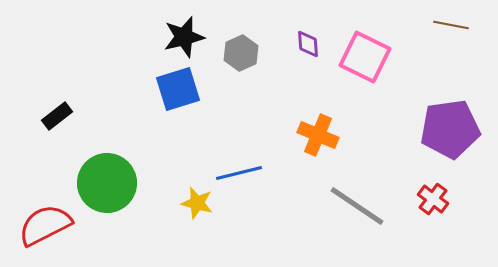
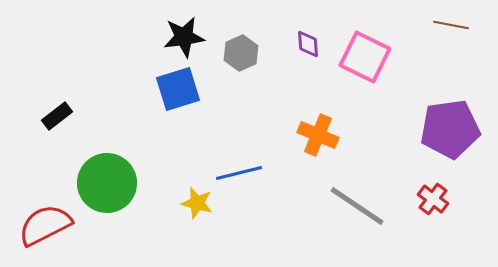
black star: rotated 6 degrees clockwise
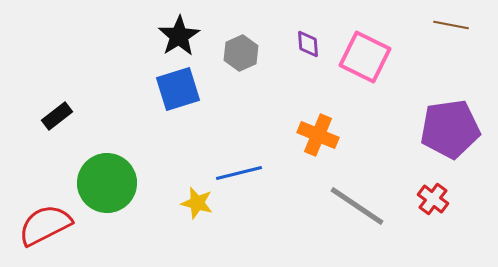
black star: moved 5 px left, 1 px up; rotated 24 degrees counterclockwise
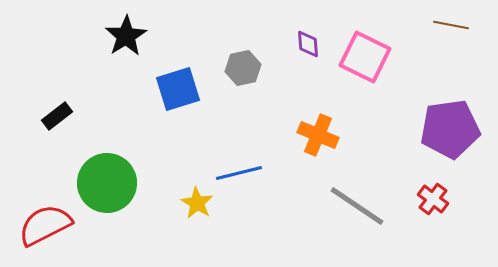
black star: moved 53 px left
gray hexagon: moved 2 px right, 15 px down; rotated 12 degrees clockwise
yellow star: rotated 16 degrees clockwise
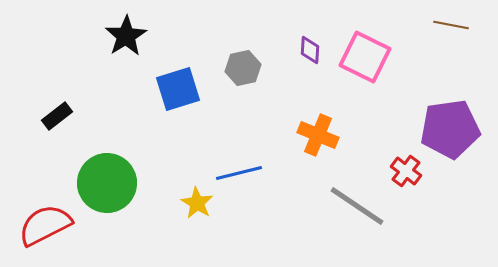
purple diamond: moved 2 px right, 6 px down; rotated 8 degrees clockwise
red cross: moved 27 px left, 28 px up
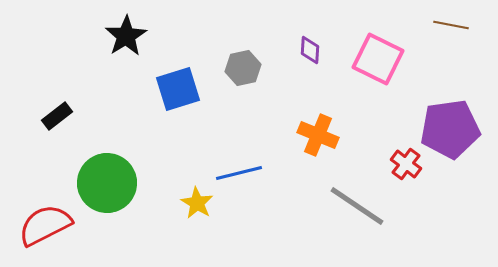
pink square: moved 13 px right, 2 px down
red cross: moved 7 px up
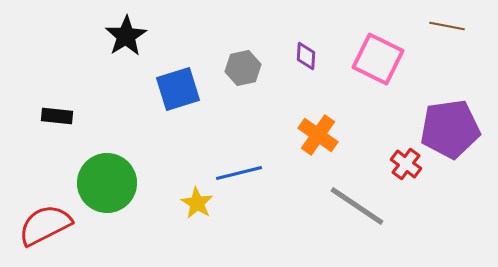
brown line: moved 4 px left, 1 px down
purple diamond: moved 4 px left, 6 px down
black rectangle: rotated 44 degrees clockwise
orange cross: rotated 12 degrees clockwise
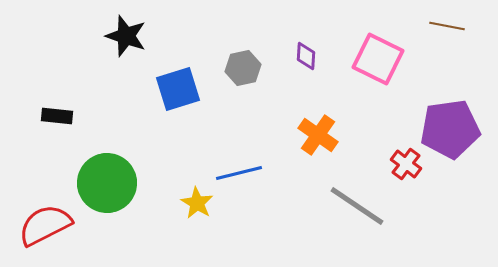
black star: rotated 21 degrees counterclockwise
